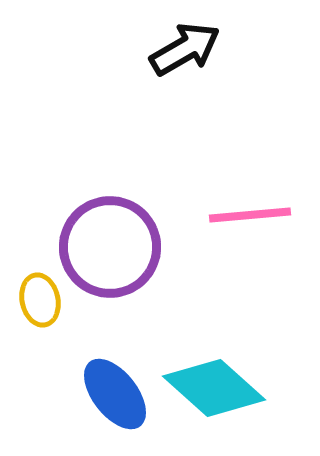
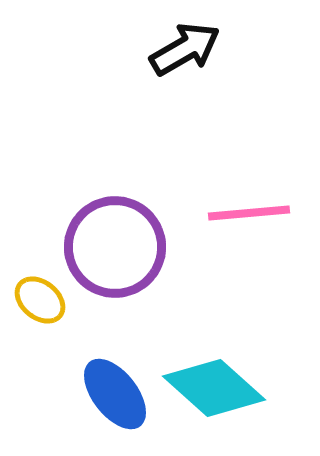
pink line: moved 1 px left, 2 px up
purple circle: moved 5 px right
yellow ellipse: rotated 39 degrees counterclockwise
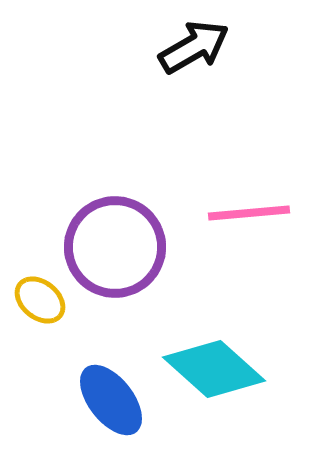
black arrow: moved 9 px right, 2 px up
cyan diamond: moved 19 px up
blue ellipse: moved 4 px left, 6 px down
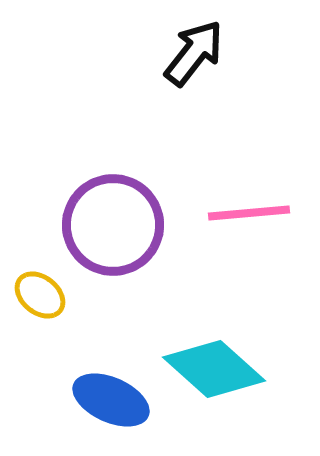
black arrow: moved 6 px down; rotated 22 degrees counterclockwise
purple circle: moved 2 px left, 22 px up
yellow ellipse: moved 5 px up
blue ellipse: rotated 28 degrees counterclockwise
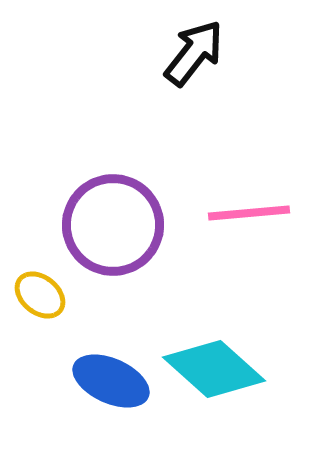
blue ellipse: moved 19 px up
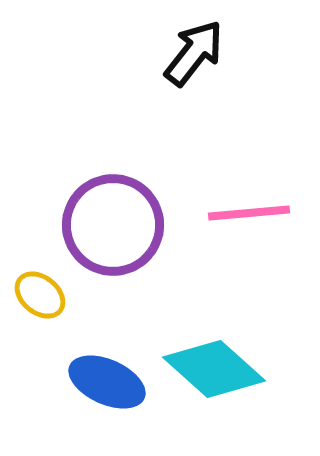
blue ellipse: moved 4 px left, 1 px down
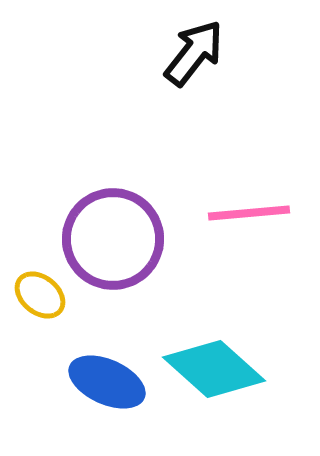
purple circle: moved 14 px down
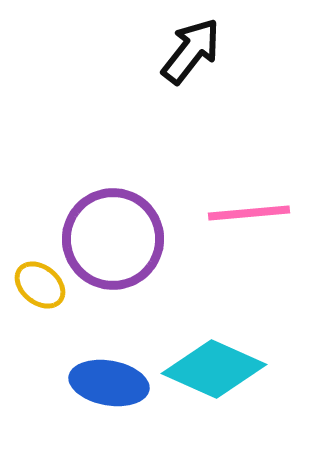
black arrow: moved 3 px left, 2 px up
yellow ellipse: moved 10 px up
cyan diamond: rotated 18 degrees counterclockwise
blue ellipse: moved 2 px right, 1 px down; rotated 14 degrees counterclockwise
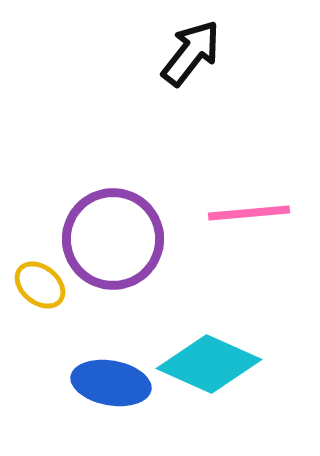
black arrow: moved 2 px down
cyan diamond: moved 5 px left, 5 px up
blue ellipse: moved 2 px right
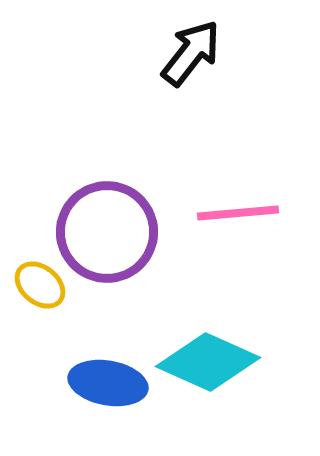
pink line: moved 11 px left
purple circle: moved 6 px left, 7 px up
cyan diamond: moved 1 px left, 2 px up
blue ellipse: moved 3 px left
